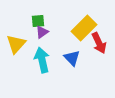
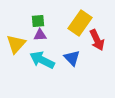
yellow rectangle: moved 4 px left, 5 px up; rotated 10 degrees counterclockwise
purple triangle: moved 2 px left, 3 px down; rotated 32 degrees clockwise
red arrow: moved 2 px left, 3 px up
cyan arrow: rotated 50 degrees counterclockwise
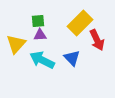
yellow rectangle: rotated 10 degrees clockwise
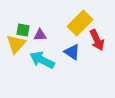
green square: moved 15 px left, 9 px down; rotated 16 degrees clockwise
blue triangle: moved 6 px up; rotated 12 degrees counterclockwise
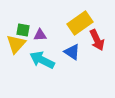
yellow rectangle: rotated 10 degrees clockwise
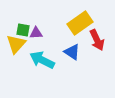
purple triangle: moved 4 px left, 2 px up
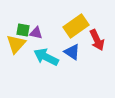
yellow rectangle: moved 4 px left, 3 px down
purple triangle: rotated 16 degrees clockwise
cyan arrow: moved 4 px right, 3 px up
